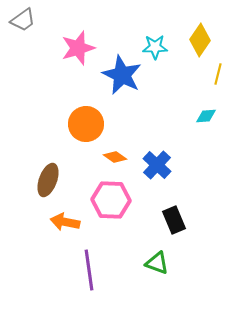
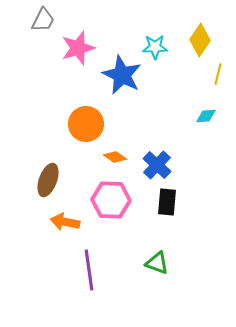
gray trapezoid: moved 20 px right; rotated 28 degrees counterclockwise
black rectangle: moved 7 px left, 18 px up; rotated 28 degrees clockwise
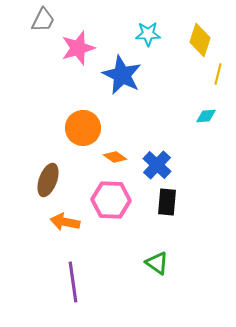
yellow diamond: rotated 16 degrees counterclockwise
cyan star: moved 7 px left, 13 px up
orange circle: moved 3 px left, 4 px down
green triangle: rotated 15 degrees clockwise
purple line: moved 16 px left, 12 px down
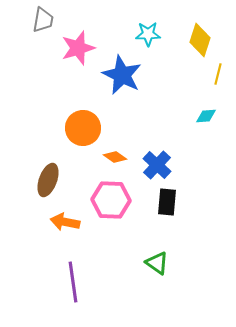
gray trapezoid: rotated 16 degrees counterclockwise
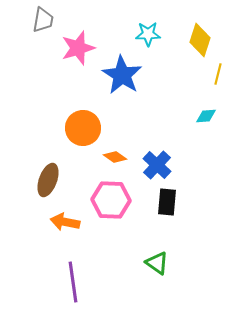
blue star: rotated 6 degrees clockwise
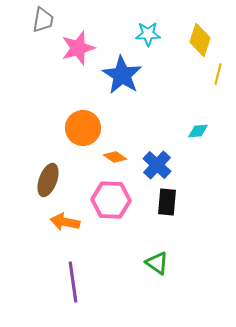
cyan diamond: moved 8 px left, 15 px down
